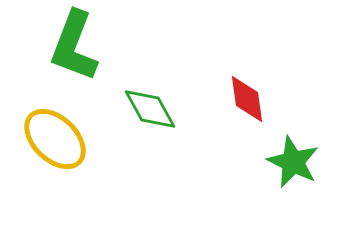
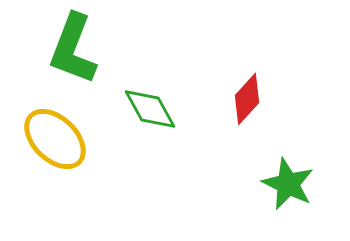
green L-shape: moved 1 px left, 3 px down
red diamond: rotated 51 degrees clockwise
green star: moved 5 px left, 22 px down
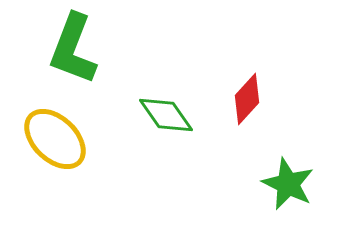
green diamond: moved 16 px right, 6 px down; rotated 6 degrees counterclockwise
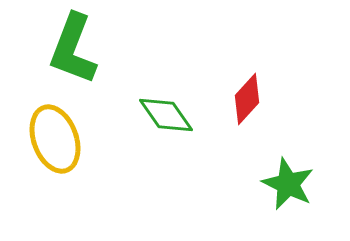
yellow ellipse: rotated 26 degrees clockwise
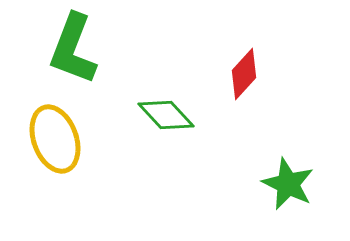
red diamond: moved 3 px left, 25 px up
green diamond: rotated 8 degrees counterclockwise
